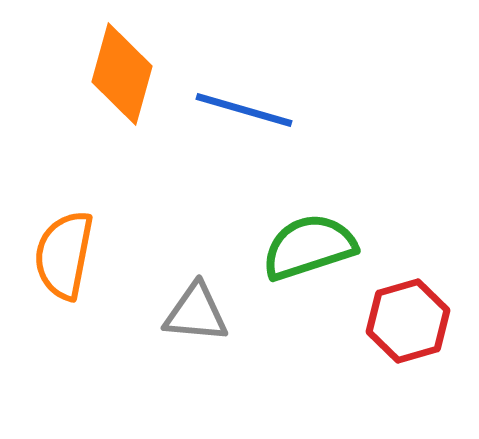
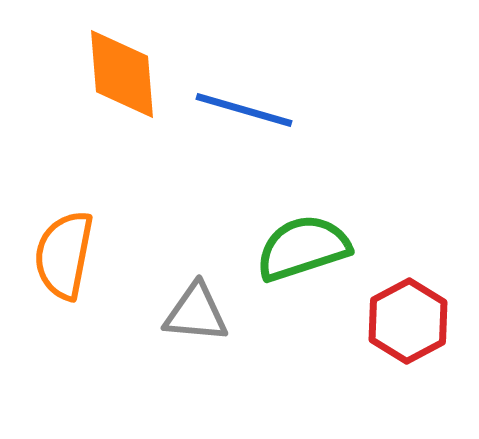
orange diamond: rotated 20 degrees counterclockwise
green semicircle: moved 6 px left, 1 px down
red hexagon: rotated 12 degrees counterclockwise
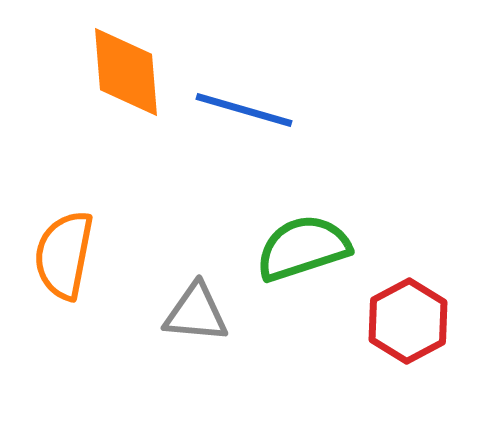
orange diamond: moved 4 px right, 2 px up
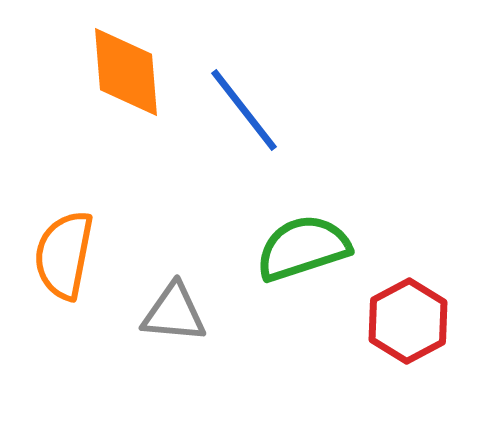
blue line: rotated 36 degrees clockwise
gray triangle: moved 22 px left
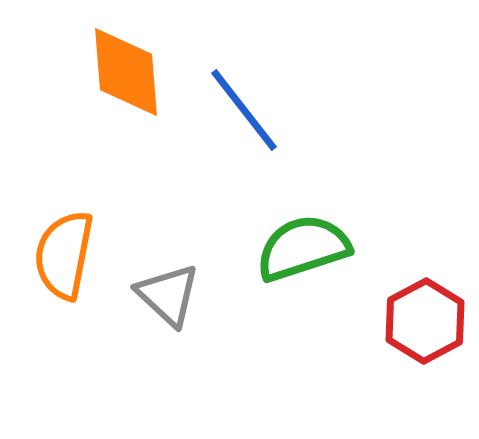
gray triangle: moved 6 px left, 18 px up; rotated 38 degrees clockwise
red hexagon: moved 17 px right
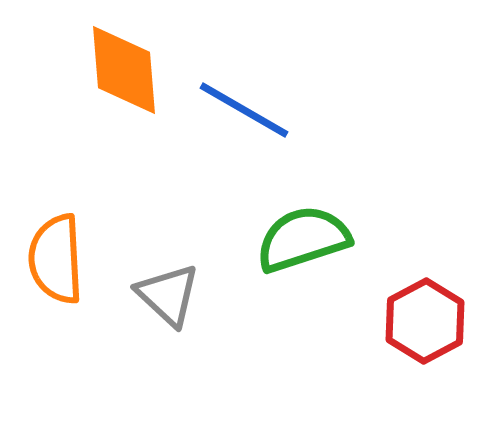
orange diamond: moved 2 px left, 2 px up
blue line: rotated 22 degrees counterclockwise
green semicircle: moved 9 px up
orange semicircle: moved 8 px left, 4 px down; rotated 14 degrees counterclockwise
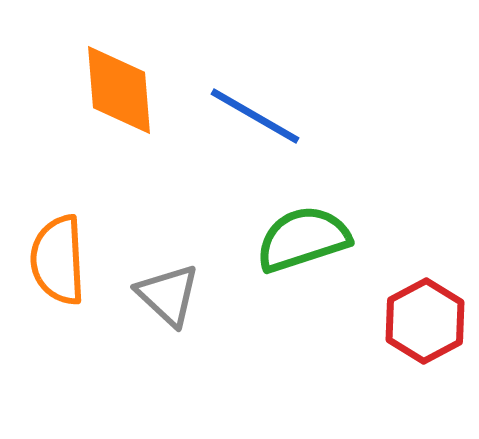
orange diamond: moved 5 px left, 20 px down
blue line: moved 11 px right, 6 px down
orange semicircle: moved 2 px right, 1 px down
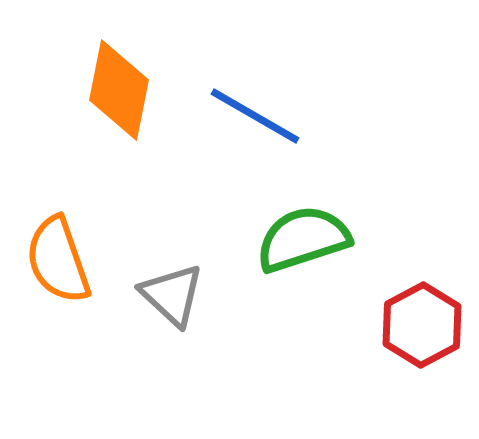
orange diamond: rotated 16 degrees clockwise
orange semicircle: rotated 16 degrees counterclockwise
gray triangle: moved 4 px right
red hexagon: moved 3 px left, 4 px down
